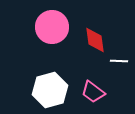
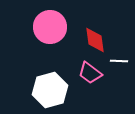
pink circle: moved 2 px left
pink trapezoid: moved 3 px left, 19 px up
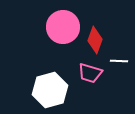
pink circle: moved 13 px right
red diamond: rotated 28 degrees clockwise
pink trapezoid: rotated 20 degrees counterclockwise
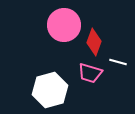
pink circle: moved 1 px right, 2 px up
red diamond: moved 1 px left, 2 px down
white line: moved 1 px left, 1 px down; rotated 12 degrees clockwise
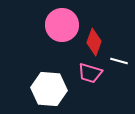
pink circle: moved 2 px left
white line: moved 1 px right, 1 px up
white hexagon: moved 1 px left, 1 px up; rotated 20 degrees clockwise
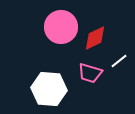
pink circle: moved 1 px left, 2 px down
red diamond: moved 1 px right, 4 px up; rotated 44 degrees clockwise
white line: rotated 54 degrees counterclockwise
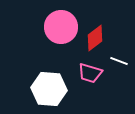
red diamond: rotated 12 degrees counterclockwise
white line: rotated 60 degrees clockwise
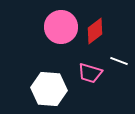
red diamond: moved 7 px up
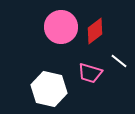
white line: rotated 18 degrees clockwise
white hexagon: rotated 8 degrees clockwise
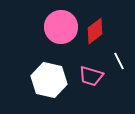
white line: rotated 24 degrees clockwise
pink trapezoid: moved 1 px right, 3 px down
white hexagon: moved 9 px up
